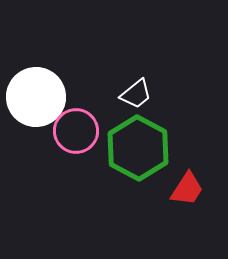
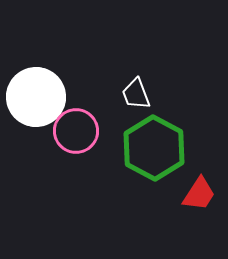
white trapezoid: rotated 108 degrees clockwise
green hexagon: moved 16 px right
red trapezoid: moved 12 px right, 5 px down
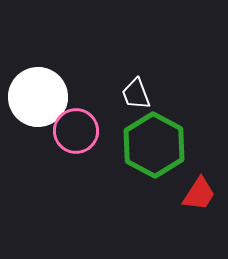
white circle: moved 2 px right
green hexagon: moved 3 px up
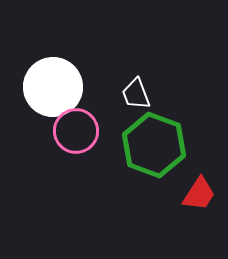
white circle: moved 15 px right, 10 px up
green hexagon: rotated 8 degrees counterclockwise
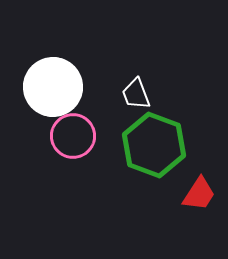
pink circle: moved 3 px left, 5 px down
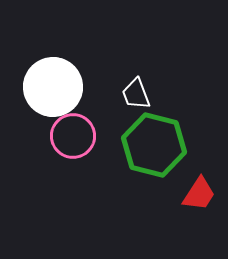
green hexagon: rotated 6 degrees counterclockwise
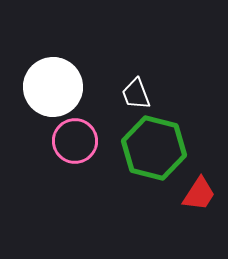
pink circle: moved 2 px right, 5 px down
green hexagon: moved 3 px down
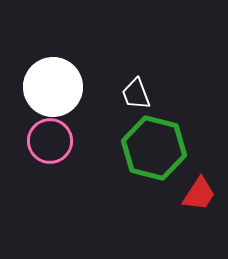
pink circle: moved 25 px left
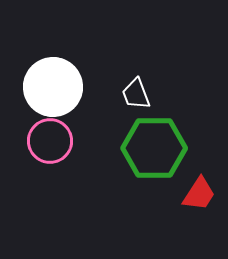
green hexagon: rotated 14 degrees counterclockwise
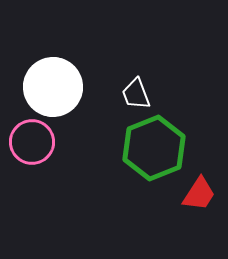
pink circle: moved 18 px left, 1 px down
green hexagon: rotated 22 degrees counterclockwise
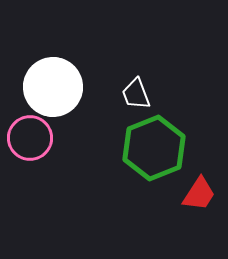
pink circle: moved 2 px left, 4 px up
